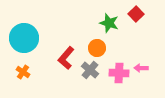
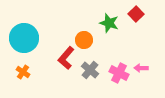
orange circle: moved 13 px left, 8 px up
pink cross: rotated 24 degrees clockwise
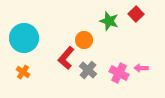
green star: moved 2 px up
gray cross: moved 2 px left
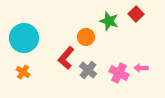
orange circle: moved 2 px right, 3 px up
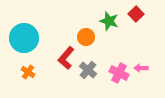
orange cross: moved 5 px right
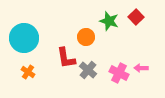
red square: moved 3 px down
red L-shape: rotated 50 degrees counterclockwise
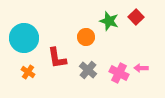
red L-shape: moved 9 px left
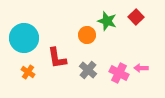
green star: moved 2 px left
orange circle: moved 1 px right, 2 px up
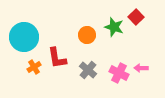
green star: moved 7 px right, 6 px down
cyan circle: moved 1 px up
orange cross: moved 6 px right, 5 px up; rotated 24 degrees clockwise
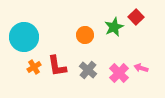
green star: rotated 30 degrees clockwise
orange circle: moved 2 px left
red L-shape: moved 8 px down
pink arrow: rotated 16 degrees clockwise
pink cross: rotated 18 degrees clockwise
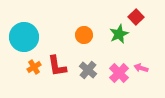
green star: moved 5 px right, 7 px down
orange circle: moved 1 px left
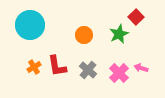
cyan circle: moved 6 px right, 12 px up
